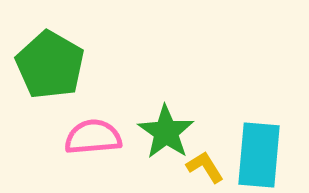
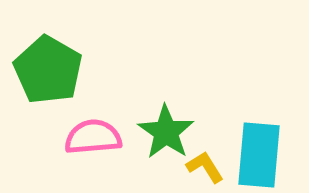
green pentagon: moved 2 px left, 5 px down
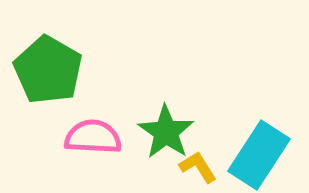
pink semicircle: rotated 8 degrees clockwise
cyan rectangle: rotated 28 degrees clockwise
yellow L-shape: moved 7 px left
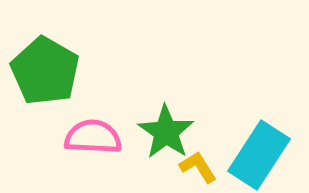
green pentagon: moved 3 px left, 1 px down
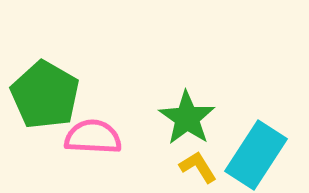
green pentagon: moved 24 px down
green star: moved 21 px right, 14 px up
cyan rectangle: moved 3 px left
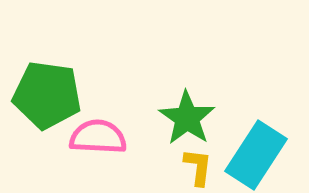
green pentagon: moved 2 px right; rotated 22 degrees counterclockwise
pink semicircle: moved 5 px right
yellow L-shape: rotated 39 degrees clockwise
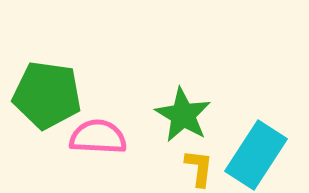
green star: moved 4 px left, 3 px up; rotated 4 degrees counterclockwise
yellow L-shape: moved 1 px right, 1 px down
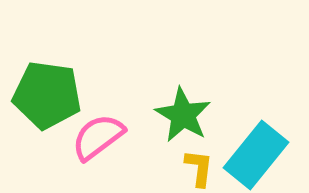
pink semicircle: rotated 40 degrees counterclockwise
cyan rectangle: rotated 6 degrees clockwise
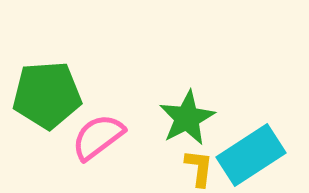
green pentagon: rotated 12 degrees counterclockwise
green star: moved 4 px right, 3 px down; rotated 14 degrees clockwise
cyan rectangle: moved 5 px left; rotated 18 degrees clockwise
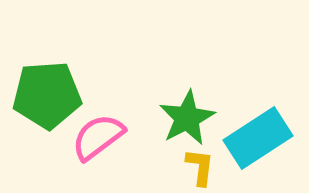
cyan rectangle: moved 7 px right, 17 px up
yellow L-shape: moved 1 px right, 1 px up
